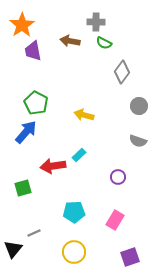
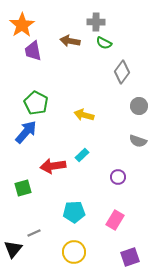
cyan rectangle: moved 3 px right
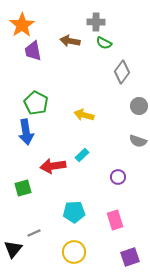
blue arrow: rotated 130 degrees clockwise
pink rectangle: rotated 48 degrees counterclockwise
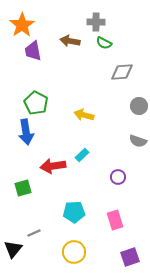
gray diamond: rotated 50 degrees clockwise
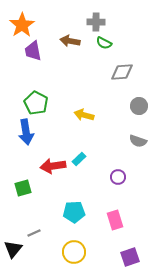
cyan rectangle: moved 3 px left, 4 px down
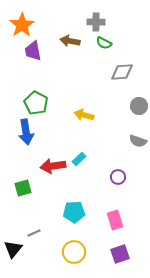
purple square: moved 10 px left, 3 px up
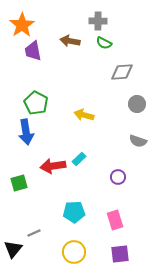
gray cross: moved 2 px right, 1 px up
gray circle: moved 2 px left, 2 px up
green square: moved 4 px left, 5 px up
purple square: rotated 12 degrees clockwise
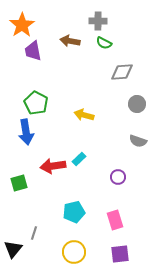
cyan pentagon: rotated 10 degrees counterclockwise
gray line: rotated 48 degrees counterclockwise
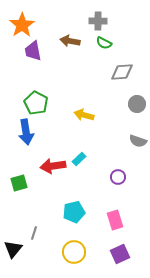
purple square: rotated 18 degrees counterclockwise
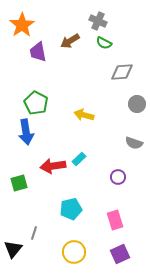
gray cross: rotated 24 degrees clockwise
brown arrow: rotated 42 degrees counterclockwise
purple trapezoid: moved 5 px right, 1 px down
gray semicircle: moved 4 px left, 2 px down
cyan pentagon: moved 3 px left, 3 px up
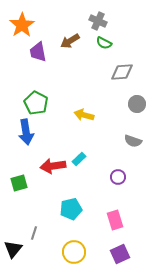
gray semicircle: moved 1 px left, 2 px up
